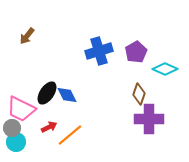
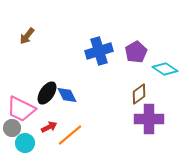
cyan diamond: rotated 10 degrees clockwise
brown diamond: rotated 35 degrees clockwise
cyan circle: moved 9 px right, 1 px down
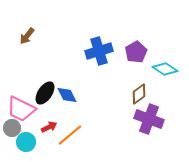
black ellipse: moved 2 px left
purple cross: rotated 20 degrees clockwise
cyan circle: moved 1 px right, 1 px up
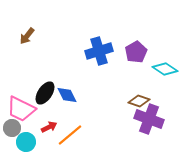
brown diamond: moved 7 px down; rotated 55 degrees clockwise
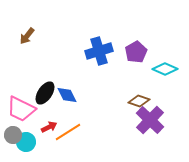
cyan diamond: rotated 10 degrees counterclockwise
purple cross: moved 1 px right, 1 px down; rotated 24 degrees clockwise
gray circle: moved 1 px right, 7 px down
orange line: moved 2 px left, 3 px up; rotated 8 degrees clockwise
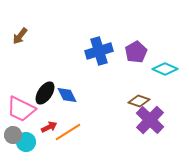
brown arrow: moved 7 px left
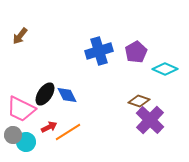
black ellipse: moved 1 px down
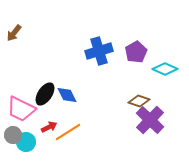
brown arrow: moved 6 px left, 3 px up
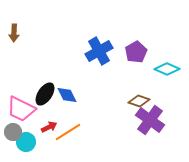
brown arrow: rotated 36 degrees counterclockwise
blue cross: rotated 12 degrees counterclockwise
cyan diamond: moved 2 px right
purple cross: rotated 8 degrees counterclockwise
gray circle: moved 3 px up
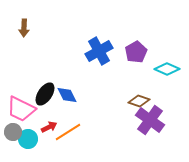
brown arrow: moved 10 px right, 5 px up
cyan circle: moved 2 px right, 3 px up
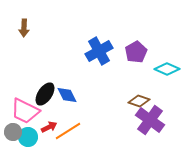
pink trapezoid: moved 4 px right, 2 px down
orange line: moved 1 px up
cyan circle: moved 2 px up
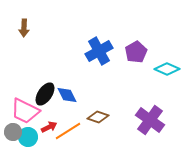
brown diamond: moved 41 px left, 16 px down
